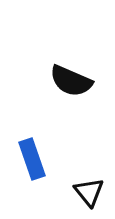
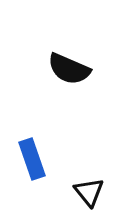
black semicircle: moved 2 px left, 12 px up
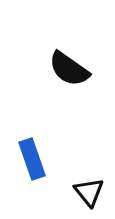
black semicircle: rotated 12 degrees clockwise
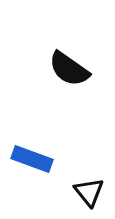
blue rectangle: rotated 51 degrees counterclockwise
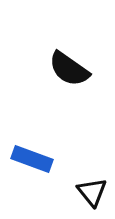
black triangle: moved 3 px right
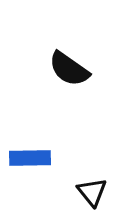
blue rectangle: moved 2 px left, 1 px up; rotated 21 degrees counterclockwise
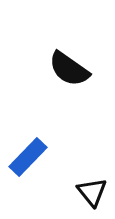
blue rectangle: moved 2 px left, 1 px up; rotated 45 degrees counterclockwise
